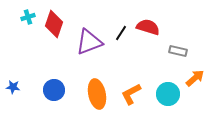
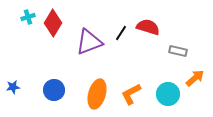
red diamond: moved 1 px left, 1 px up; rotated 12 degrees clockwise
blue star: rotated 16 degrees counterclockwise
orange ellipse: rotated 28 degrees clockwise
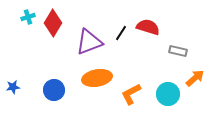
orange ellipse: moved 16 px up; rotated 64 degrees clockwise
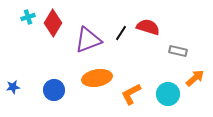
purple triangle: moved 1 px left, 2 px up
